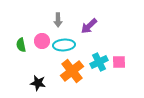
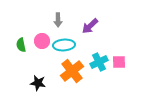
purple arrow: moved 1 px right
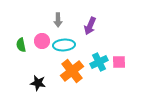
purple arrow: rotated 24 degrees counterclockwise
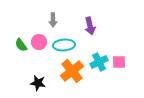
gray arrow: moved 5 px left
purple arrow: rotated 36 degrees counterclockwise
pink circle: moved 3 px left, 1 px down
green semicircle: rotated 24 degrees counterclockwise
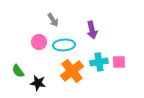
gray arrow: rotated 32 degrees counterclockwise
purple arrow: moved 2 px right, 4 px down
green semicircle: moved 3 px left, 26 px down
cyan cross: rotated 18 degrees clockwise
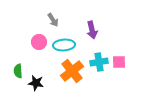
green semicircle: rotated 32 degrees clockwise
black star: moved 2 px left
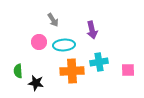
pink square: moved 9 px right, 8 px down
orange cross: rotated 35 degrees clockwise
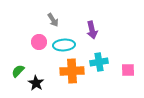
green semicircle: rotated 48 degrees clockwise
black star: rotated 21 degrees clockwise
